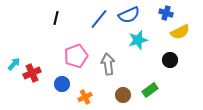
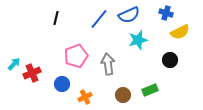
green rectangle: rotated 14 degrees clockwise
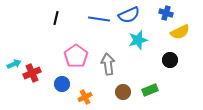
blue line: rotated 60 degrees clockwise
pink pentagon: rotated 15 degrees counterclockwise
cyan arrow: rotated 24 degrees clockwise
brown circle: moved 3 px up
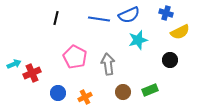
pink pentagon: moved 1 px left, 1 px down; rotated 10 degrees counterclockwise
blue circle: moved 4 px left, 9 px down
